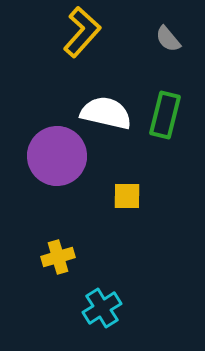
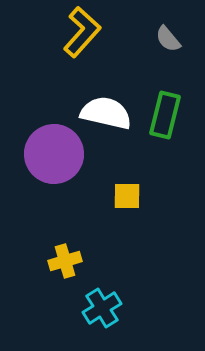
purple circle: moved 3 px left, 2 px up
yellow cross: moved 7 px right, 4 px down
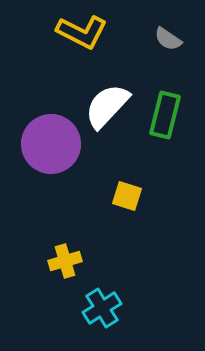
yellow L-shape: rotated 75 degrees clockwise
gray semicircle: rotated 16 degrees counterclockwise
white semicircle: moved 1 px right, 7 px up; rotated 60 degrees counterclockwise
purple circle: moved 3 px left, 10 px up
yellow square: rotated 16 degrees clockwise
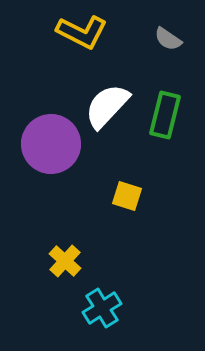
yellow cross: rotated 32 degrees counterclockwise
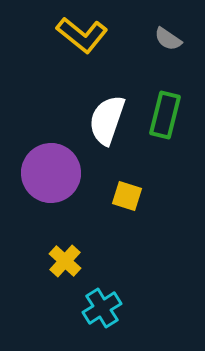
yellow L-shape: moved 3 px down; rotated 12 degrees clockwise
white semicircle: moved 14 px down; rotated 24 degrees counterclockwise
purple circle: moved 29 px down
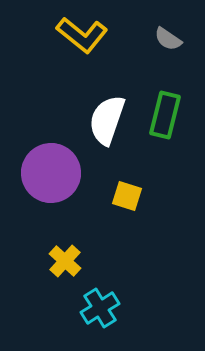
cyan cross: moved 2 px left
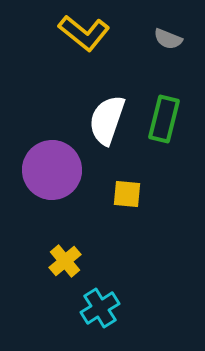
yellow L-shape: moved 2 px right, 2 px up
gray semicircle: rotated 12 degrees counterclockwise
green rectangle: moved 1 px left, 4 px down
purple circle: moved 1 px right, 3 px up
yellow square: moved 2 px up; rotated 12 degrees counterclockwise
yellow cross: rotated 8 degrees clockwise
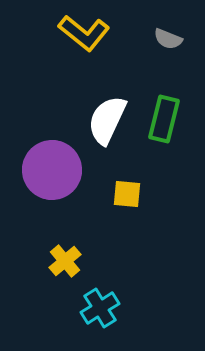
white semicircle: rotated 6 degrees clockwise
